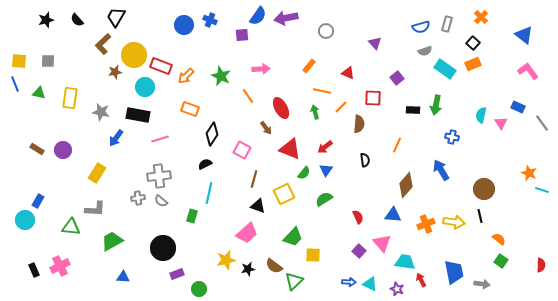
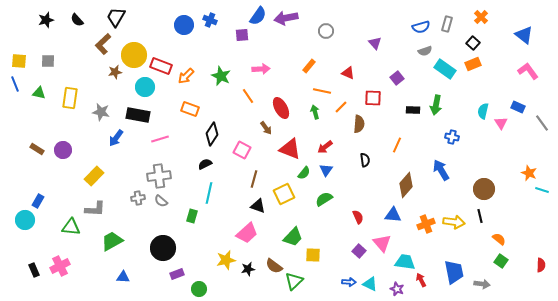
cyan semicircle at (481, 115): moved 2 px right, 4 px up
yellow rectangle at (97, 173): moved 3 px left, 3 px down; rotated 12 degrees clockwise
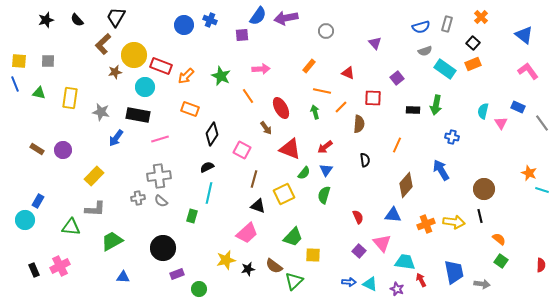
black semicircle at (205, 164): moved 2 px right, 3 px down
green semicircle at (324, 199): moved 4 px up; rotated 42 degrees counterclockwise
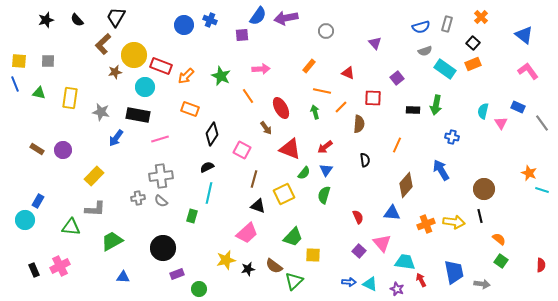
gray cross at (159, 176): moved 2 px right
blue triangle at (393, 215): moved 1 px left, 2 px up
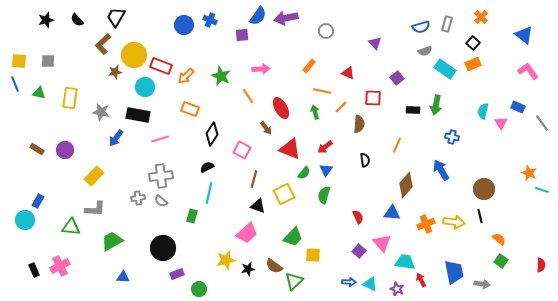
purple circle at (63, 150): moved 2 px right
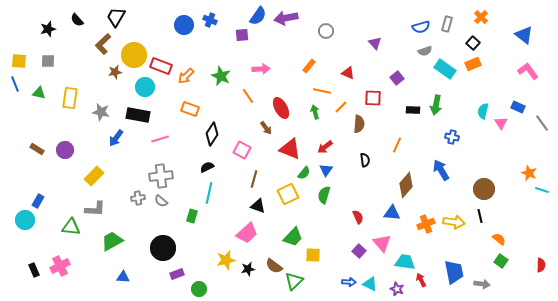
black star at (46, 20): moved 2 px right, 9 px down
yellow square at (284, 194): moved 4 px right
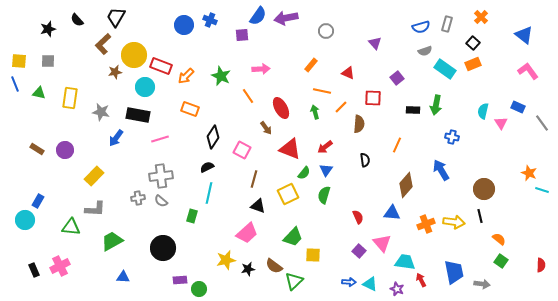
orange rectangle at (309, 66): moved 2 px right, 1 px up
black diamond at (212, 134): moved 1 px right, 3 px down
purple rectangle at (177, 274): moved 3 px right, 6 px down; rotated 16 degrees clockwise
